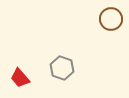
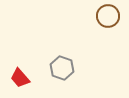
brown circle: moved 3 px left, 3 px up
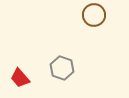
brown circle: moved 14 px left, 1 px up
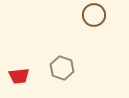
red trapezoid: moved 1 px left, 2 px up; rotated 55 degrees counterclockwise
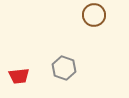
gray hexagon: moved 2 px right
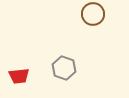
brown circle: moved 1 px left, 1 px up
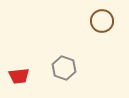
brown circle: moved 9 px right, 7 px down
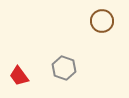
red trapezoid: rotated 60 degrees clockwise
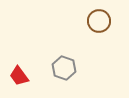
brown circle: moved 3 px left
